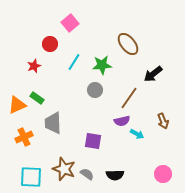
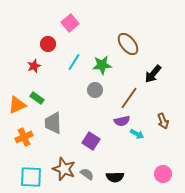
red circle: moved 2 px left
black arrow: rotated 12 degrees counterclockwise
purple square: moved 2 px left; rotated 24 degrees clockwise
black semicircle: moved 2 px down
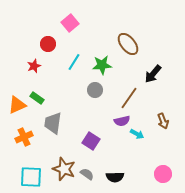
gray trapezoid: rotated 10 degrees clockwise
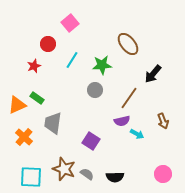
cyan line: moved 2 px left, 2 px up
orange cross: rotated 24 degrees counterclockwise
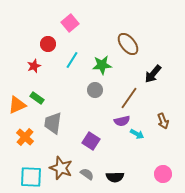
orange cross: moved 1 px right
brown star: moved 3 px left, 1 px up
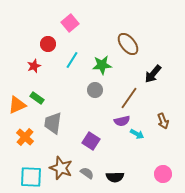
gray semicircle: moved 1 px up
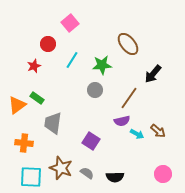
orange triangle: rotated 12 degrees counterclockwise
brown arrow: moved 5 px left, 10 px down; rotated 28 degrees counterclockwise
orange cross: moved 1 px left, 6 px down; rotated 36 degrees counterclockwise
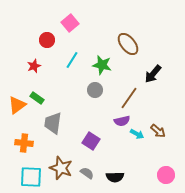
red circle: moved 1 px left, 4 px up
green star: rotated 18 degrees clockwise
pink circle: moved 3 px right, 1 px down
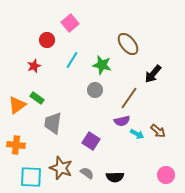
orange cross: moved 8 px left, 2 px down
